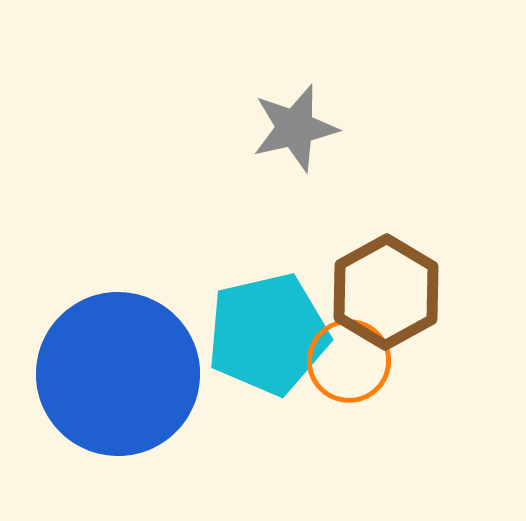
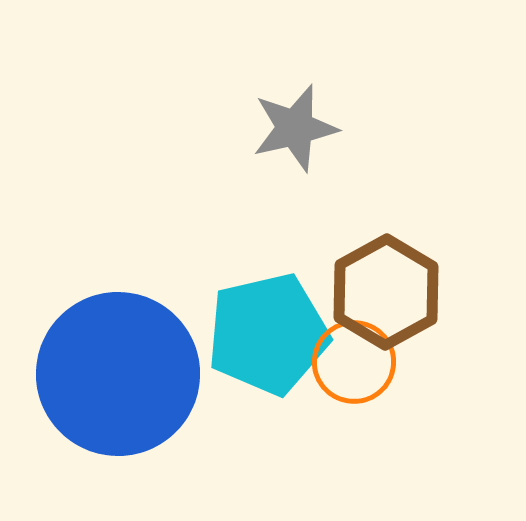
orange circle: moved 5 px right, 1 px down
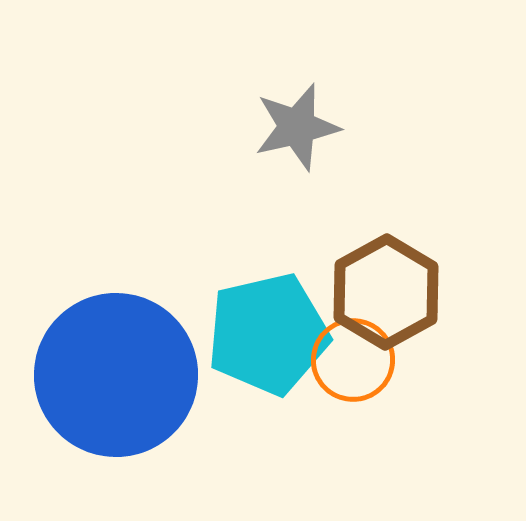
gray star: moved 2 px right, 1 px up
orange circle: moved 1 px left, 2 px up
blue circle: moved 2 px left, 1 px down
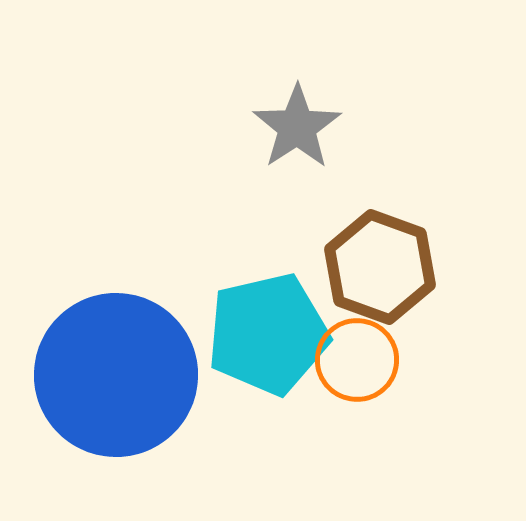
gray star: rotated 20 degrees counterclockwise
brown hexagon: moved 6 px left, 25 px up; rotated 11 degrees counterclockwise
orange circle: moved 4 px right
